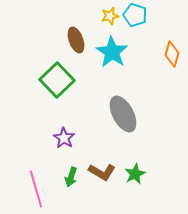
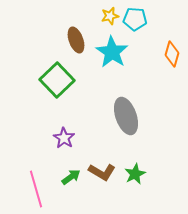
cyan pentagon: moved 4 px down; rotated 15 degrees counterclockwise
gray ellipse: moved 3 px right, 2 px down; rotated 9 degrees clockwise
green arrow: rotated 144 degrees counterclockwise
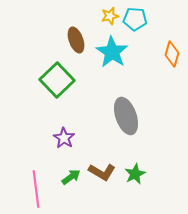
pink line: rotated 9 degrees clockwise
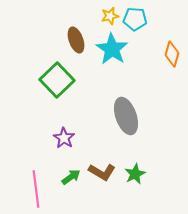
cyan star: moved 3 px up
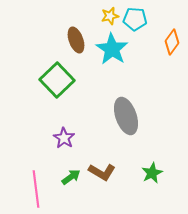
orange diamond: moved 12 px up; rotated 20 degrees clockwise
green star: moved 17 px right, 1 px up
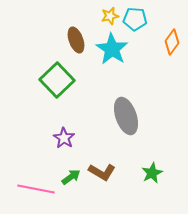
pink line: rotated 72 degrees counterclockwise
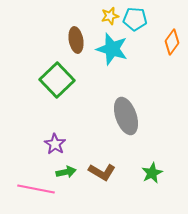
brown ellipse: rotated 10 degrees clockwise
cyan star: rotated 16 degrees counterclockwise
purple star: moved 9 px left, 6 px down
green arrow: moved 5 px left, 5 px up; rotated 24 degrees clockwise
